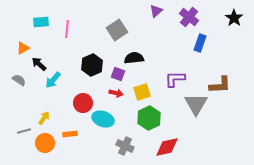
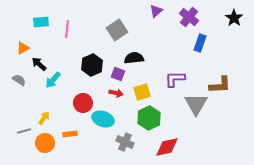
gray cross: moved 4 px up
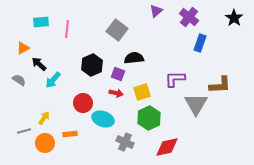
gray square: rotated 20 degrees counterclockwise
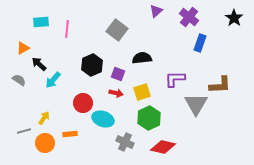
black semicircle: moved 8 px right
red diamond: moved 4 px left; rotated 25 degrees clockwise
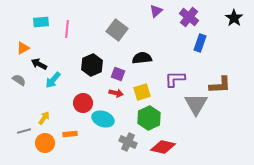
black arrow: rotated 14 degrees counterclockwise
gray cross: moved 3 px right
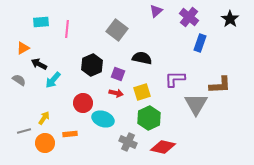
black star: moved 4 px left, 1 px down
black semicircle: rotated 18 degrees clockwise
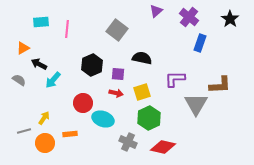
purple square: rotated 16 degrees counterclockwise
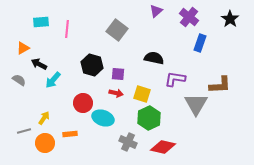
black semicircle: moved 12 px right
black hexagon: rotated 20 degrees counterclockwise
purple L-shape: rotated 10 degrees clockwise
yellow square: moved 2 px down; rotated 36 degrees clockwise
cyan ellipse: moved 1 px up
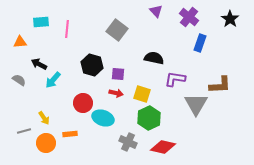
purple triangle: rotated 32 degrees counterclockwise
orange triangle: moved 3 px left, 6 px up; rotated 24 degrees clockwise
yellow arrow: rotated 112 degrees clockwise
orange circle: moved 1 px right
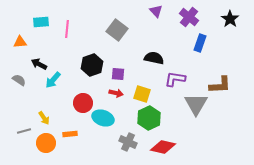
black hexagon: rotated 25 degrees clockwise
